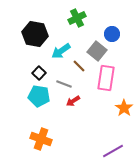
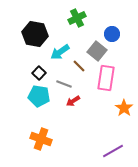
cyan arrow: moved 1 px left, 1 px down
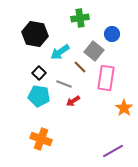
green cross: moved 3 px right; rotated 18 degrees clockwise
gray square: moved 3 px left
brown line: moved 1 px right, 1 px down
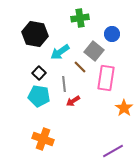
gray line: rotated 63 degrees clockwise
orange cross: moved 2 px right
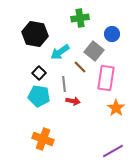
red arrow: rotated 136 degrees counterclockwise
orange star: moved 8 px left
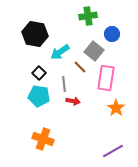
green cross: moved 8 px right, 2 px up
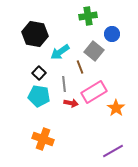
brown line: rotated 24 degrees clockwise
pink rectangle: moved 12 px left, 14 px down; rotated 50 degrees clockwise
red arrow: moved 2 px left, 2 px down
